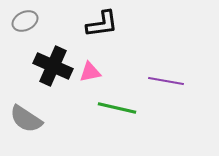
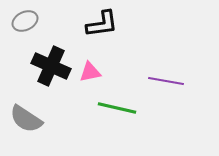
black cross: moved 2 px left
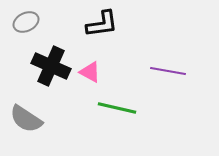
gray ellipse: moved 1 px right, 1 px down
pink triangle: rotated 40 degrees clockwise
purple line: moved 2 px right, 10 px up
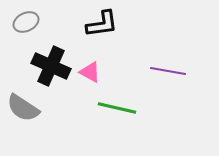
gray semicircle: moved 3 px left, 11 px up
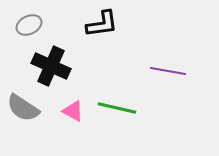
gray ellipse: moved 3 px right, 3 px down
pink triangle: moved 17 px left, 39 px down
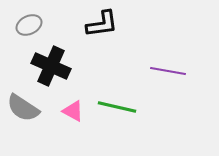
green line: moved 1 px up
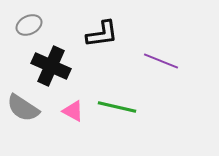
black L-shape: moved 10 px down
purple line: moved 7 px left, 10 px up; rotated 12 degrees clockwise
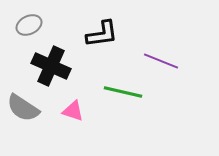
green line: moved 6 px right, 15 px up
pink triangle: rotated 10 degrees counterclockwise
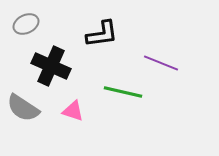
gray ellipse: moved 3 px left, 1 px up
purple line: moved 2 px down
